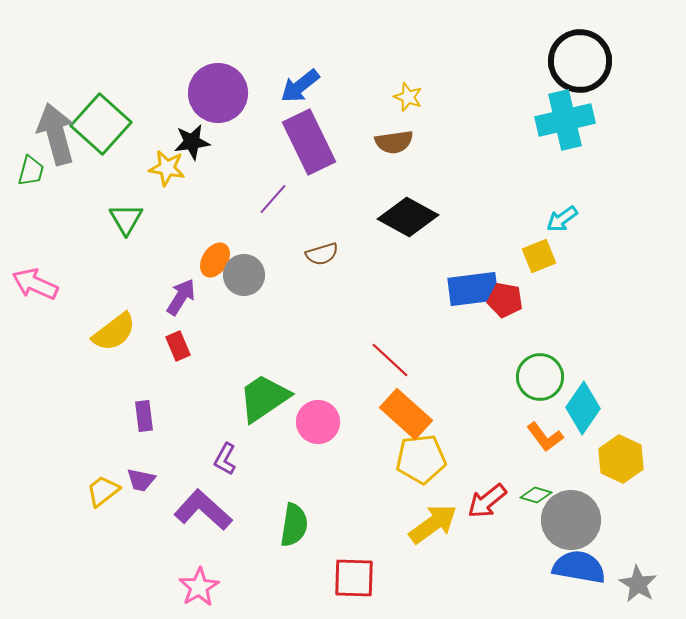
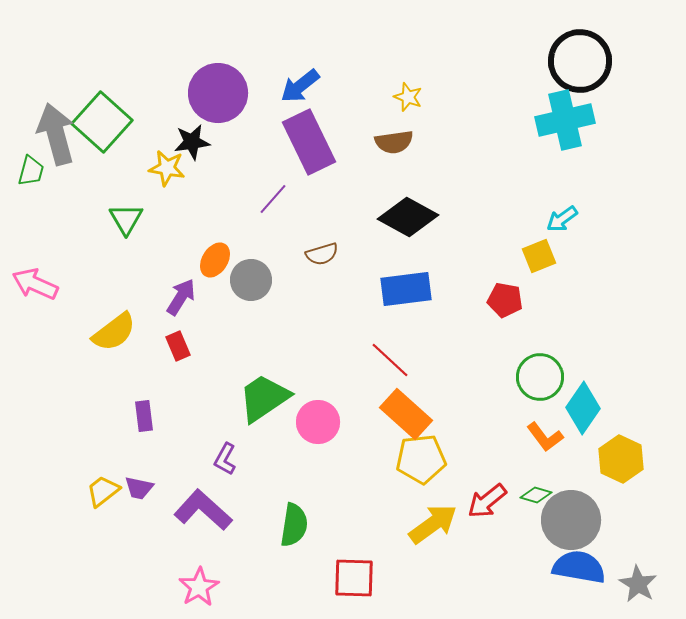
green square at (101, 124): moved 1 px right, 2 px up
gray circle at (244, 275): moved 7 px right, 5 px down
blue rectangle at (473, 289): moved 67 px left
purple trapezoid at (141, 480): moved 2 px left, 8 px down
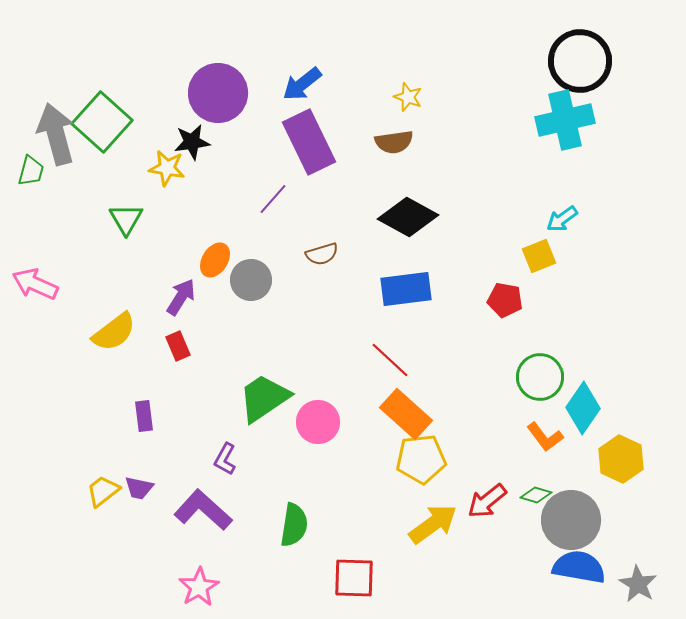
blue arrow at (300, 86): moved 2 px right, 2 px up
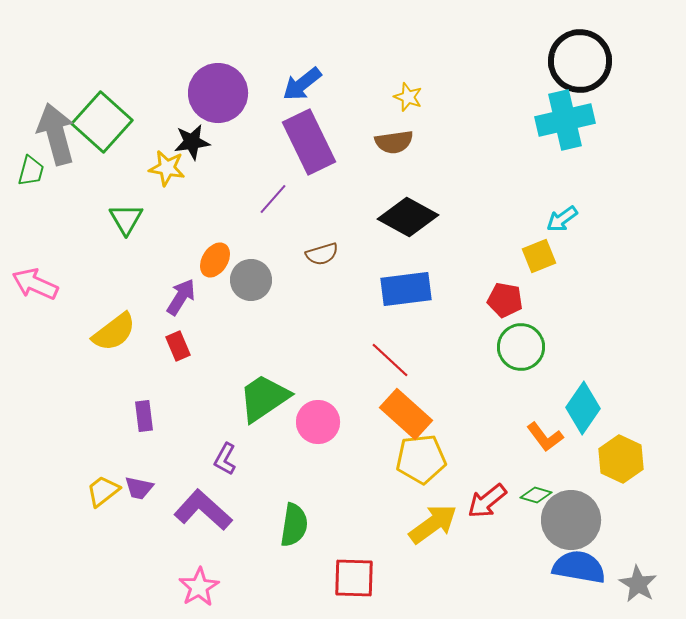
green circle at (540, 377): moved 19 px left, 30 px up
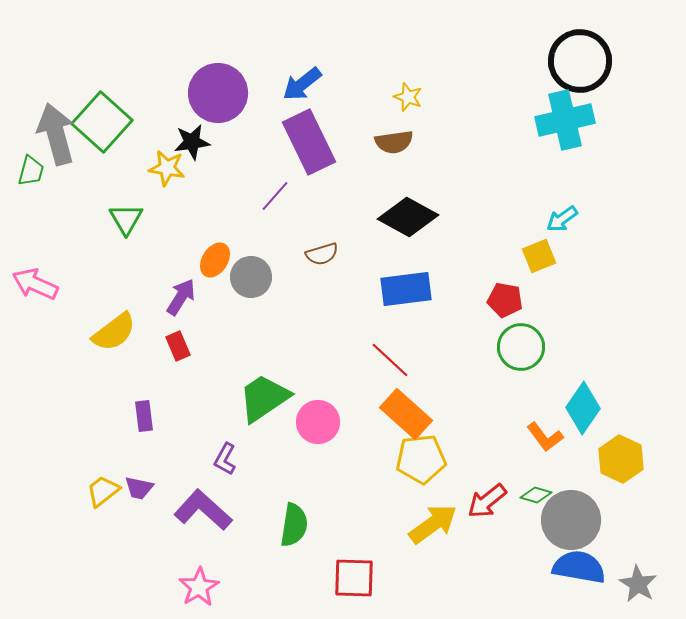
purple line at (273, 199): moved 2 px right, 3 px up
gray circle at (251, 280): moved 3 px up
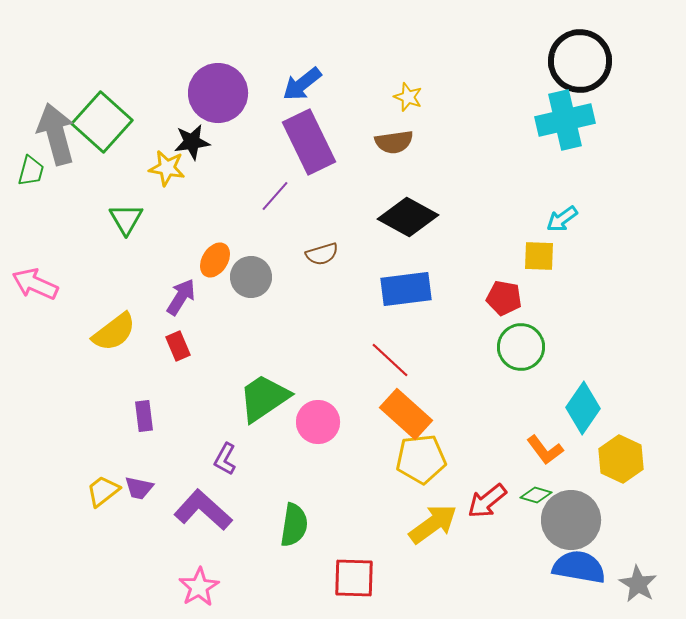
yellow square at (539, 256): rotated 24 degrees clockwise
red pentagon at (505, 300): moved 1 px left, 2 px up
orange L-shape at (545, 437): moved 13 px down
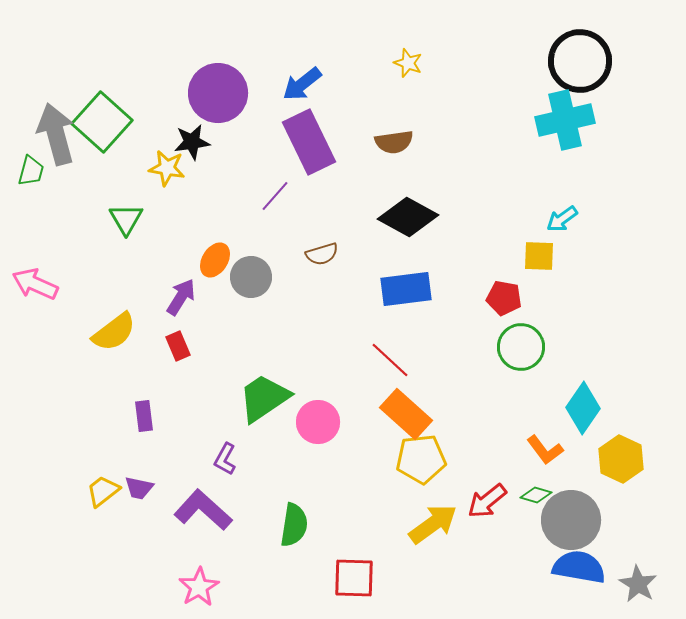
yellow star at (408, 97): moved 34 px up
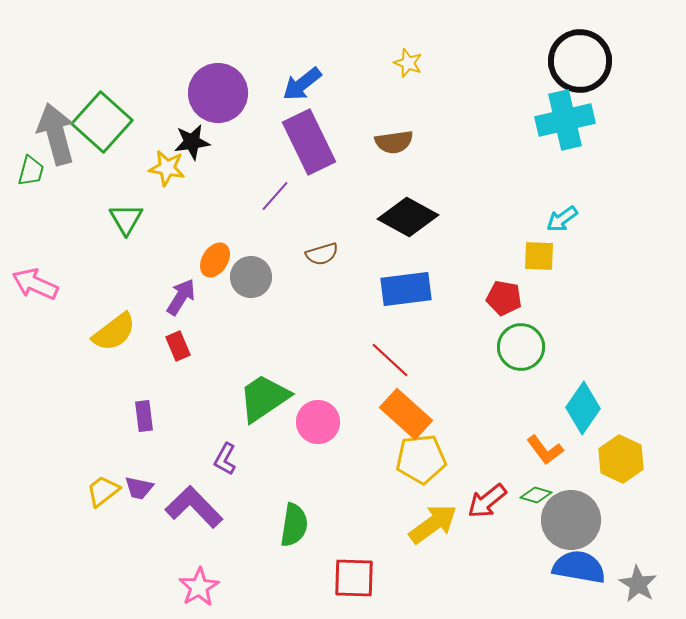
purple L-shape at (203, 510): moved 9 px left, 3 px up; rotated 4 degrees clockwise
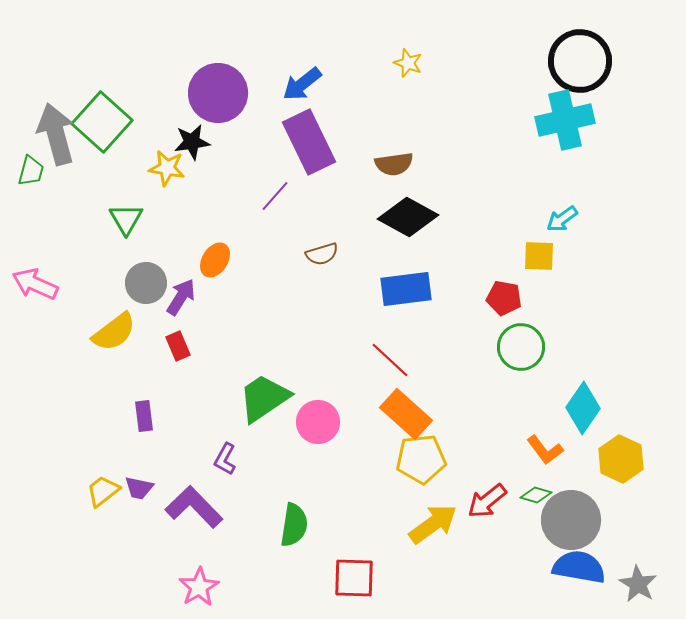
brown semicircle at (394, 142): moved 22 px down
gray circle at (251, 277): moved 105 px left, 6 px down
